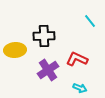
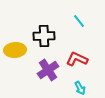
cyan line: moved 11 px left
cyan arrow: rotated 40 degrees clockwise
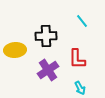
cyan line: moved 3 px right
black cross: moved 2 px right
red L-shape: rotated 115 degrees counterclockwise
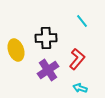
black cross: moved 2 px down
yellow ellipse: moved 1 px right; rotated 75 degrees clockwise
red L-shape: rotated 140 degrees counterclockwise
cyan arrow: rotated 136 degrees clockwise
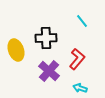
purple cross: moved 1 px right, 1 px down; rotated 15 degrees counterclockwise
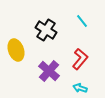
black cross: moved 8 px up; rotated 35 degrees clockwise
red L-shape: moved 3 px right
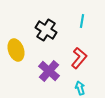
cyan line: rotated 48 degrees clockwise
red L-shape: moved 1 px left, 1 px up
cyan arrow: rotated 56 degrees clockwise
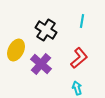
yellow ellipse: rotated 45 degrees clockwise
red L-shape: rotated 10 degrees clockwise
purple cross: moved 8 px left, 7 px up
cyan arrow: moved 3 px left
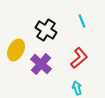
cyan line: rotated 32 degrees counterclockwise
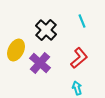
black cross: rotated 10 degrees clockwise
purple cross: moved 1 px left, 1 px up
